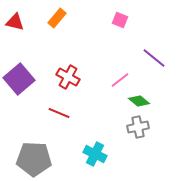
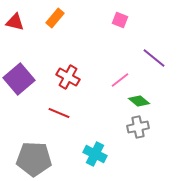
orange rectangle: moved 2 px left
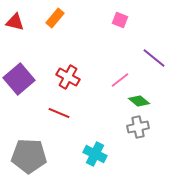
gray pentagon: moved 5 px left, 3 px up
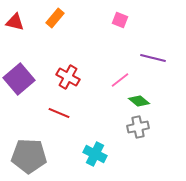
purple line: moved 1 px left; rotated 25 degrees counterclockwise
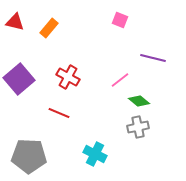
orange rectangle: moved 6 px left, 10 px down
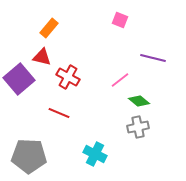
red triangle: moved 27 px right, 35 px down
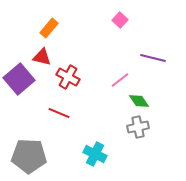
pink square: rotated 21 degrees clockwise
green diamond: rotated 15 degrees clockwise
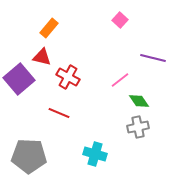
cyan cross: rotated 10 degrees counterclockwise
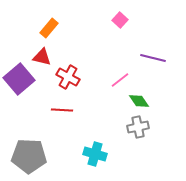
red line: moved 3 px right, 3 px up; rotated 20 degrees counterclockwise
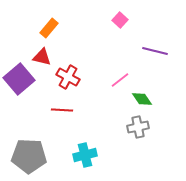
purple line: moved 2 px right, 7 px up
green diamond: moved 3 px right, 2 px up
cyan cross: moved 10 px left, 1 px down; rotated 30 degrees counterclockwise
